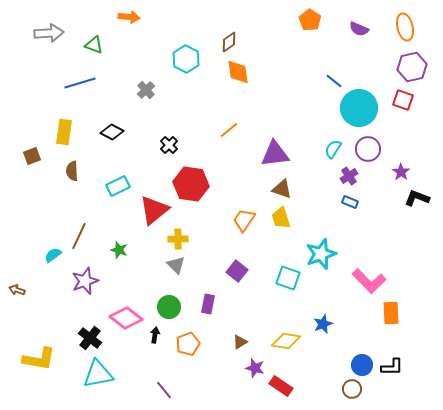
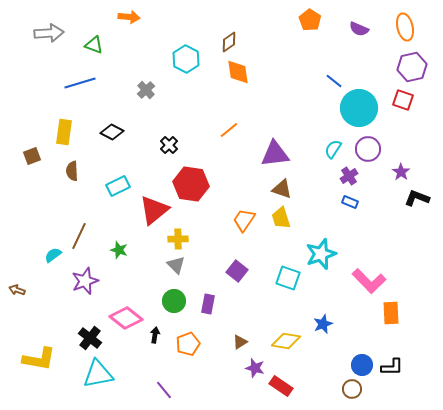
green circle at (169, 307): moved 5 px right, 6 px up
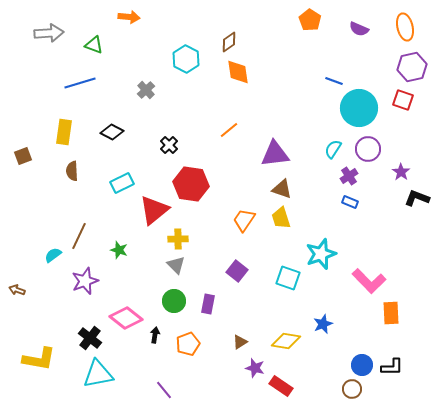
blue line at (334, 81): rotated 18 degrees counterclockwise
brown square at (32, 156): moved 9 px left
cyan rectangle at (118, 186): moved 4 px right, 3 px up
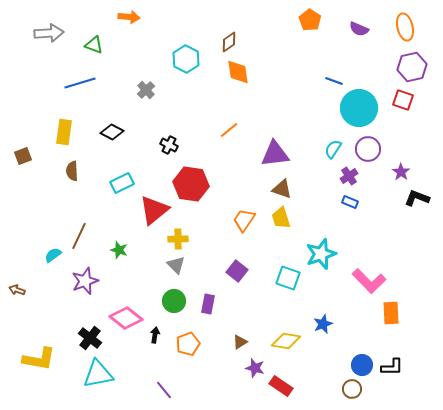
black cross at (169, 145): rotated 18 degrees counterclockwise
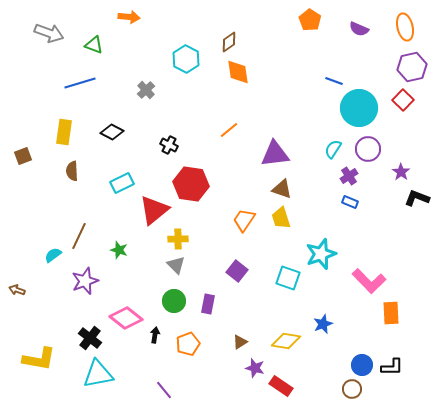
gray arrow at (49, 33): rotated 24 degrees clockwise
red square at (403, 100): rotated 25 degrees clockwise
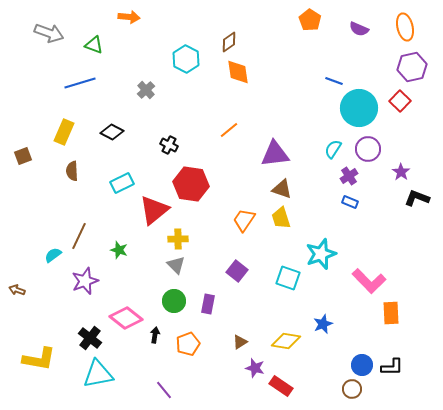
red square at (403, 100): moved 3 px left, 1 px down
yellow rectangle at (64, 132): rotated 15 degrees clockwise
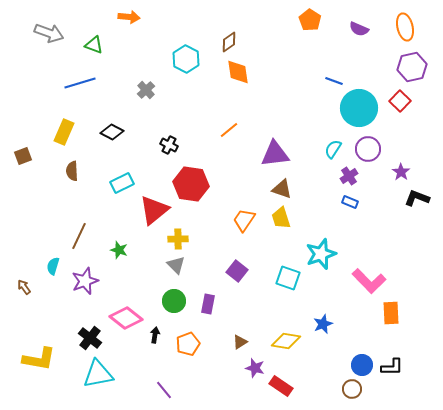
cyan semicircle at (53, 255): moved 11 px down; rotated 36 degrees counterclockwise
brown arrow at (17, 290): moved 7 px right, 3 px up; rotated 35 degrees clockwise
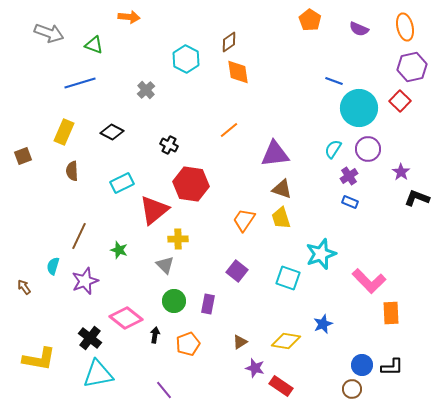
gray triangle at (176, 265): moved 11 px left
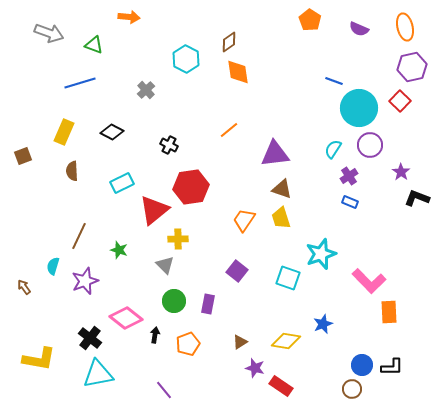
purple circle at (368, 149): moved 2 px right, 4 px up
red hexagon at (191, 184): moved 3 px down; rotated 16 degrees counterclockwise
orange rectangle at (391, 313): moved 2 px left, 1 px up
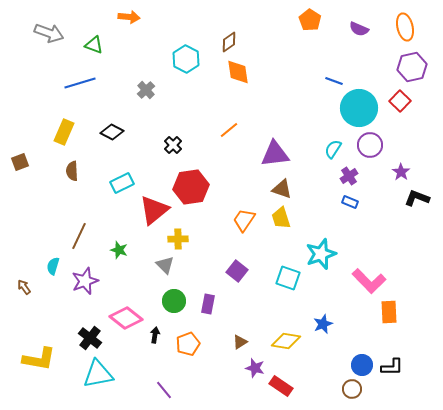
black cross at (169, 145): moved 4 px right; rotated 18 degrees clockwise
brown square at (23, 156): moved 3 px left, 6 px down
